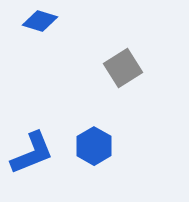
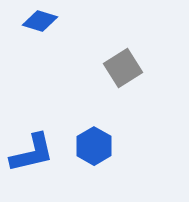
blue L-shape: rotated 9 degrees clockwise
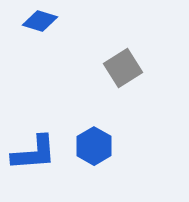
blue L-shape: moved 2 px right; rotated 9 degrees clockwise
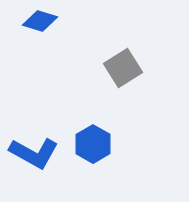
blue hexagon: moved 1 px left, 2 px up
blue L-shape: rotated 33 degrees clockwise
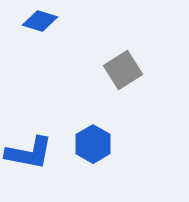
gray square: moved 2 px down
blue L-shape: moved 5 px left; rotated 18 degrees counterclockwise
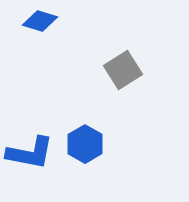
blue hexagon: moved 8 px left
blue L-shape: moved 1 px right
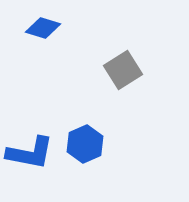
blue diamond: moved 3 px right, 7 px down
blue hexagon: rotated 6 degrees clockwise
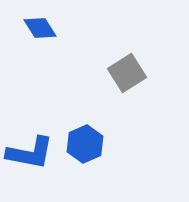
blue diamond: moved 3 px left; rotated 40 degrees clockwise
gray square: moved 4 px right, 3 px down
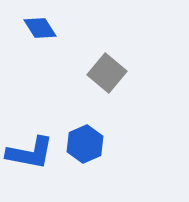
gray square: moved 20 px left; rotated 18 degrees counterclockwise
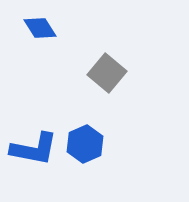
blue L-shape: moved 4 px right, 4 px up
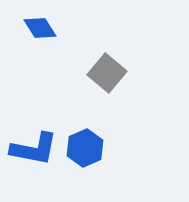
blue hexagon: moved 4 px down
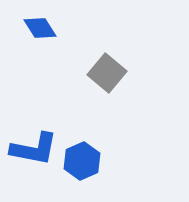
blue hexagon: moved 3 px left, 13 px down
